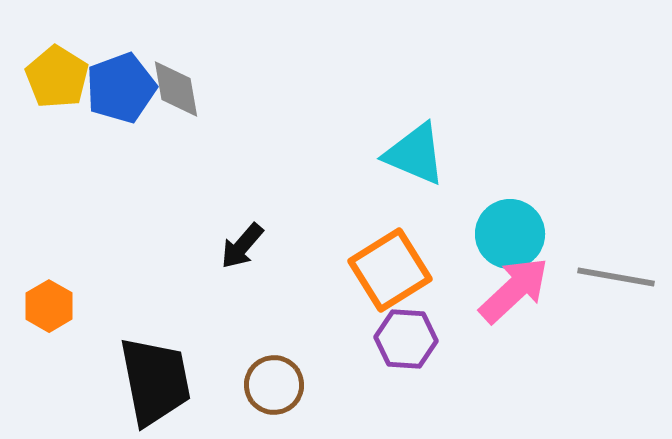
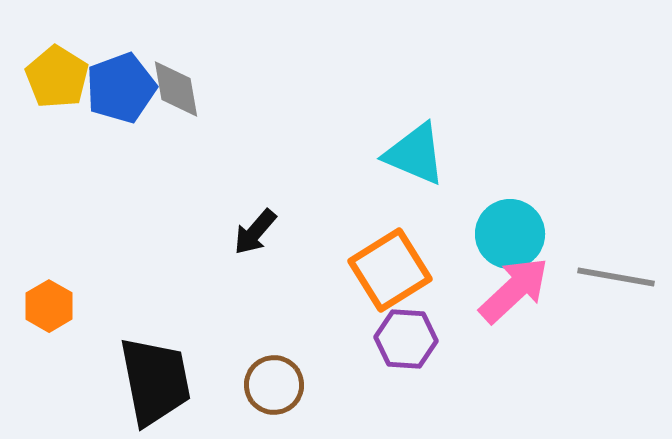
black arrow: moved 13 px right, 14 px up
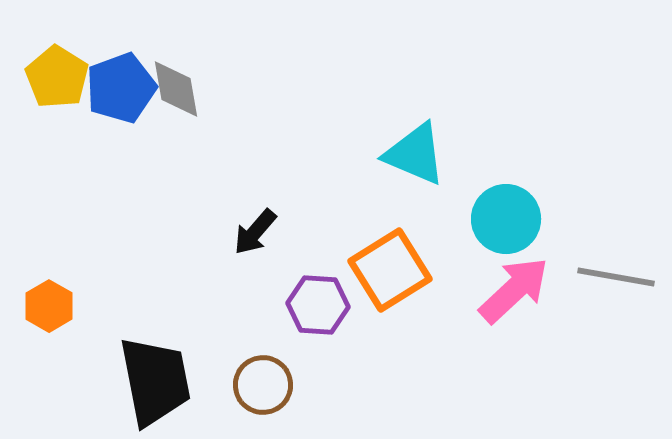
cyan circle: moved 4 px left, 15 px up
purple hexagon: moved 88 px left, 34 px up
brown circle: moved 11 px left
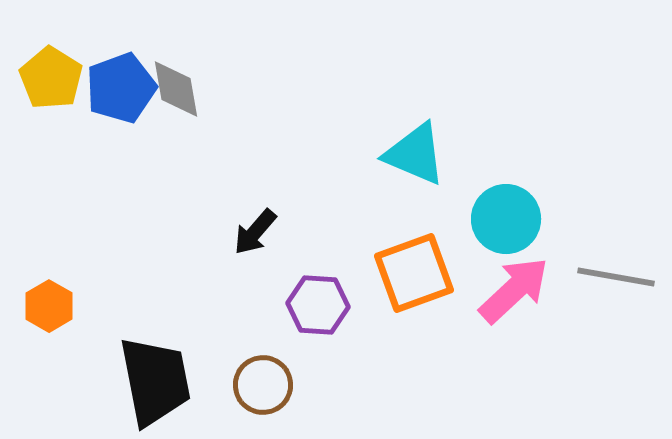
yellow pentagon: moved 6 px left, 1 px down
orange square: moved 24 px right, 3 px down; rotated 12 degrees clockwise
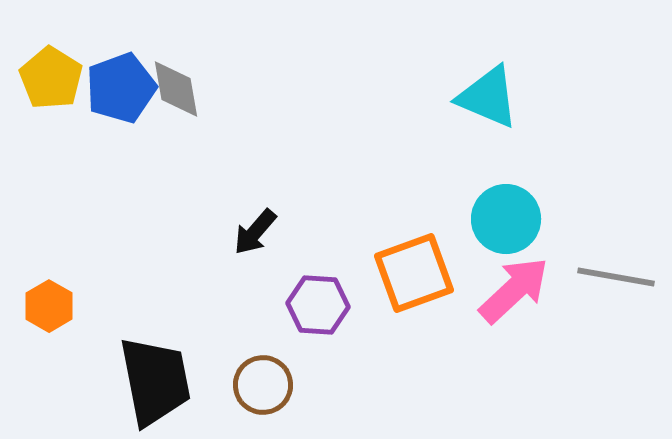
cyan triangle: moved 73 px right, 57 px up
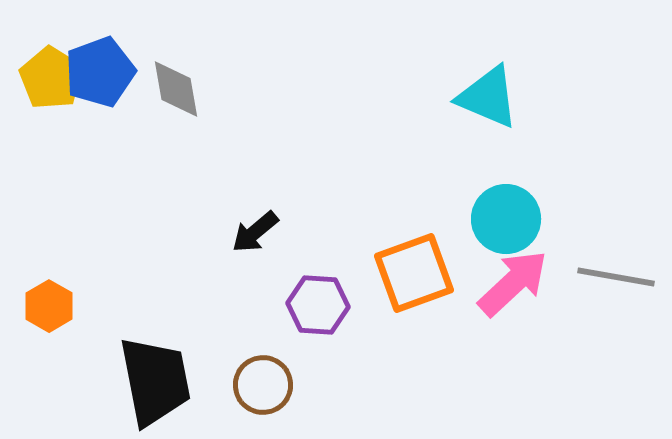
blue pentagon: moved 21 px left, 16 px up
black arrow: rotated 9 degrees clockwise
pink arrow: moved 1 px left, 7 px up
